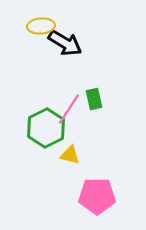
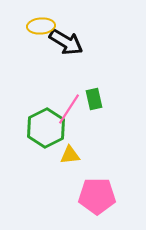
black arrow: moved 1 px right, 1 px up
yellow triangle: rotated 20 degrees counterclockwise
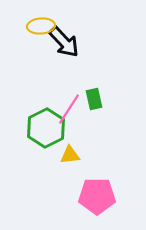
black arrow: moved 2 px left; rotated 16 degrees clockwise
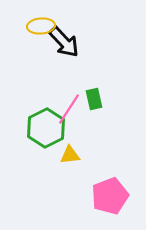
pink pentagon: moved 13 px right; rotated 21 degrees counterclockwise
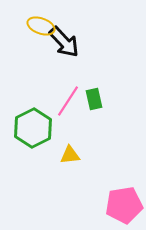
yellow ellipse: rotated 24 degrees clockwise
pink line: moved 1 px left, 8 px up
green hexagon: moved 13 px left
pink pentagon: moved 14 px right, 9 px down; rotated 12 degrees clockwise
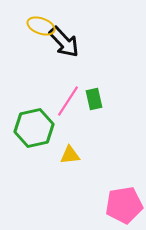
green hexagon: moved 1 px right; rotated 15 degrees clockwise
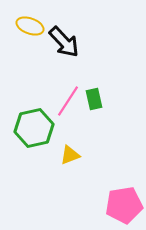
yellow ellipse: moved 11 px left
yellow triangle: rotated 15 degrees counterclockwise
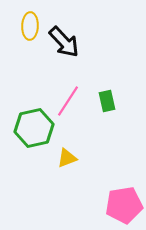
yellow ellipse: rotated 72 degrees clockwise
green rectangle: moved 13 px right, 2 px down
yellow triangle: moved 3 px left, 3 px down
